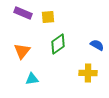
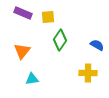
green diamond: moved 2 px right, 4 px up; rotated 20 degrees counterclockwise
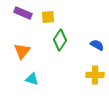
yellow cross: moved 7 px right, 2 px down
cyan triangle: rotated 24 degrees clockwise
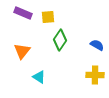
cyan triangle: moved 7 px right, 2 px up; rotated 16 degrees clockwise
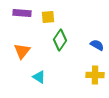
purple rectangle: moved 1 px left; rotated 18 degrees counterclockwise
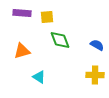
yellow square: moved 1 px left
green diamond: rotated 55 degrees counterclockwise
orange triangle: rotated 36 degrees clockwise
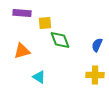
yellow square: moved 2 px left, 6 px down
blue semicircle: rotated 96 degrees counterclockwise
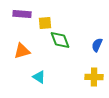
purple rectangle: moved 1 px down
yellow cross: moved 1 px left, 2 px down
